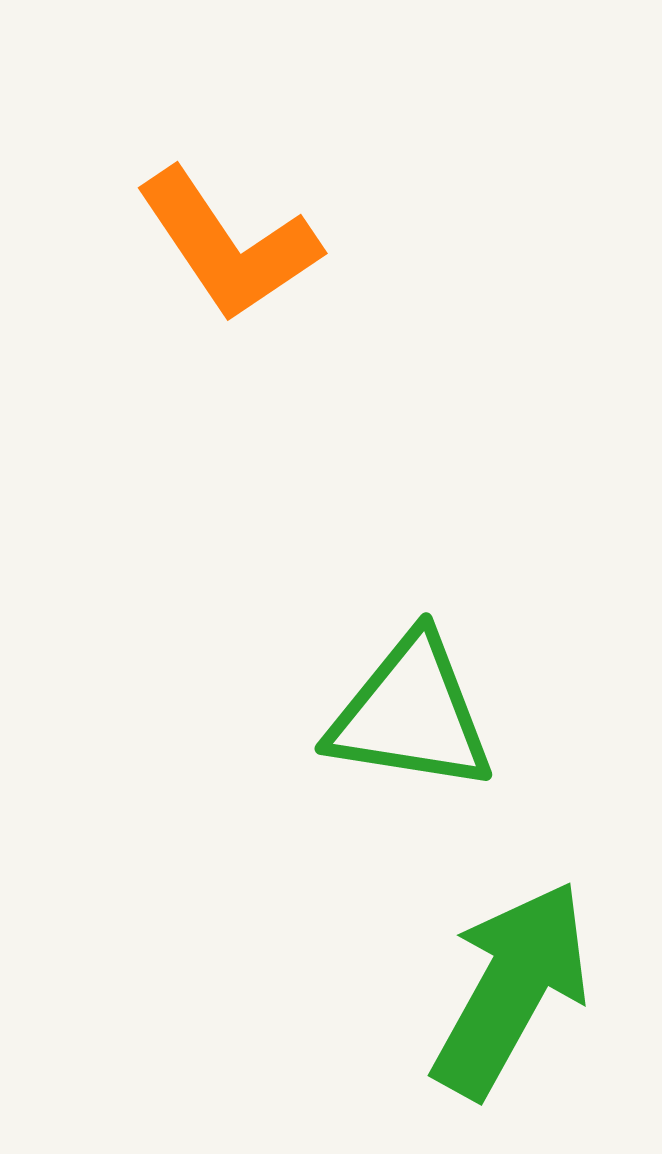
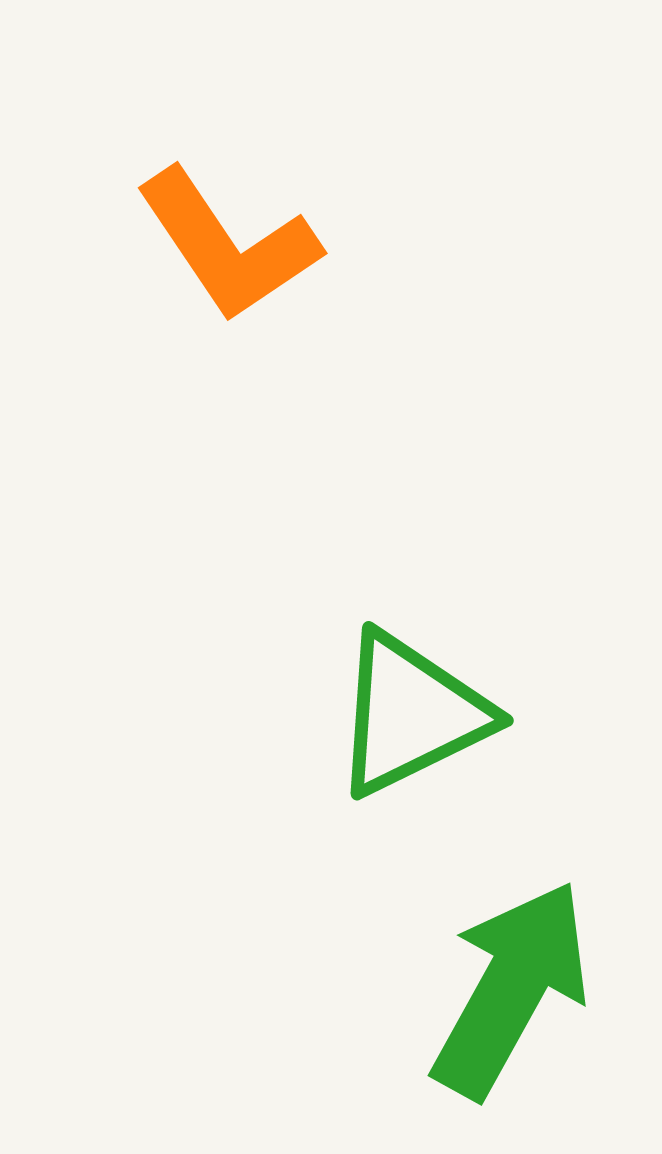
green triangle: rotated 35 degrees counterclockwise
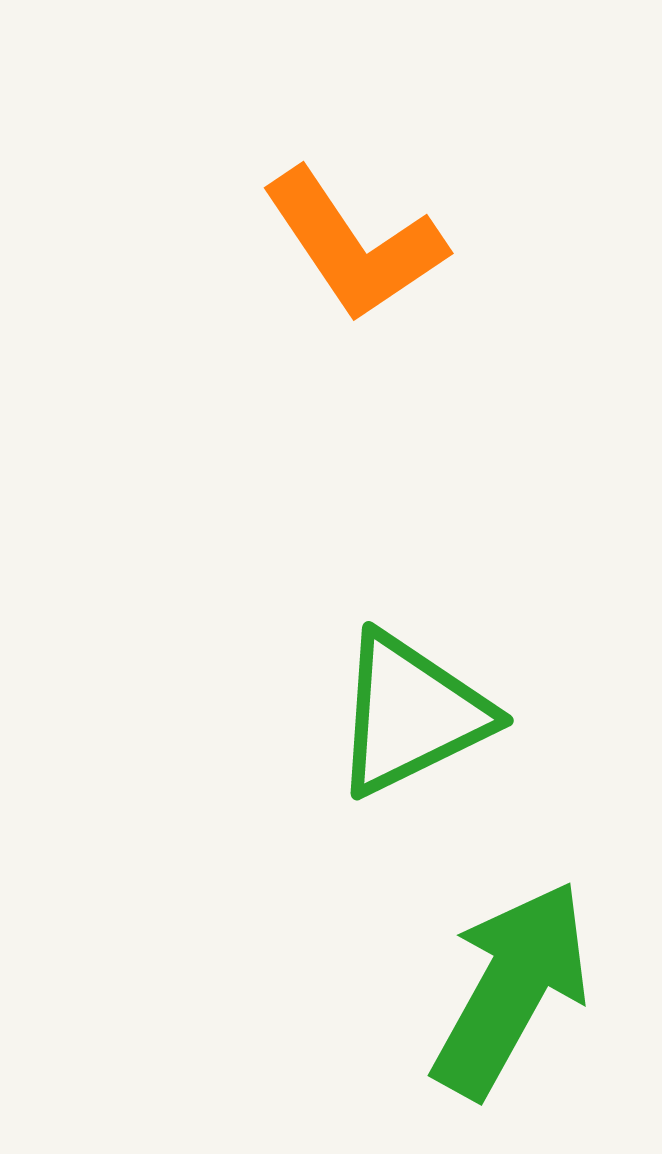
orange L-shape: moved 126 px right
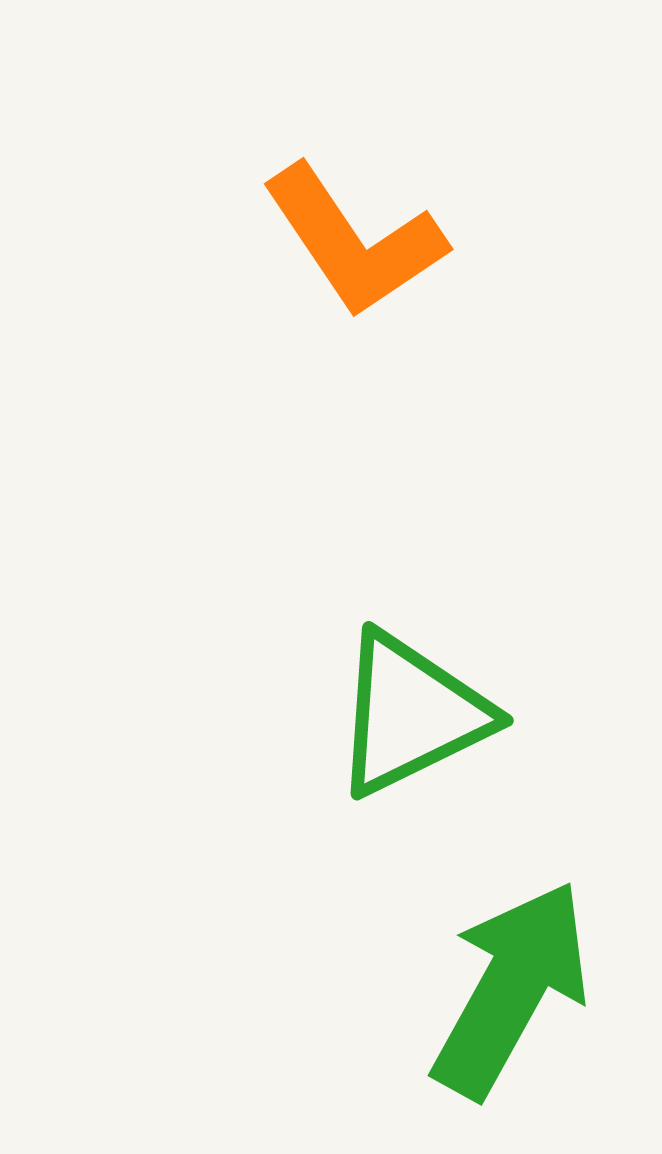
orange L-shape: moved 4 px up
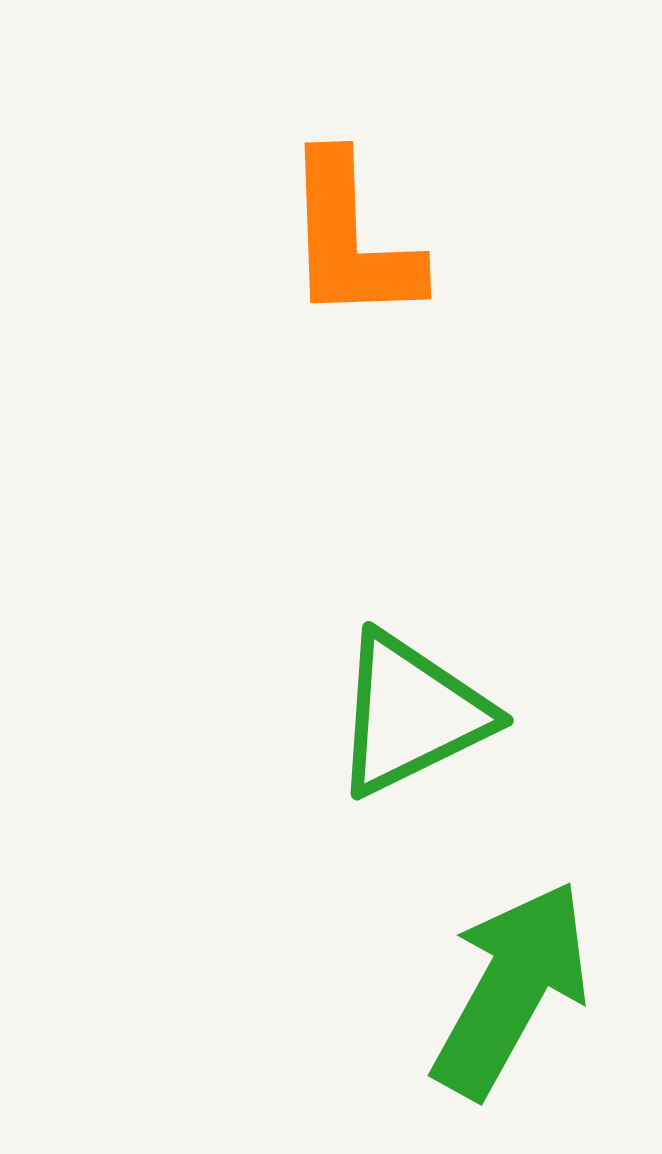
orange L-shape: moved 3 px left, 2 px up; rotated 32 degrees clockwise
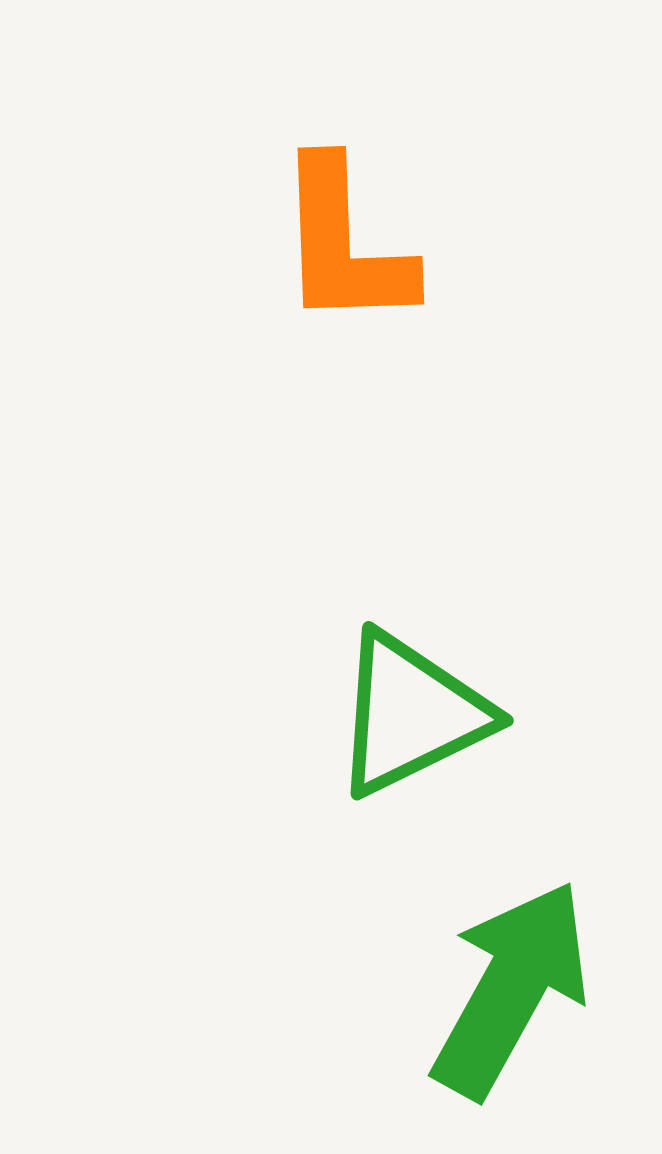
orange L-shape: moved 7 px left, 5 px down
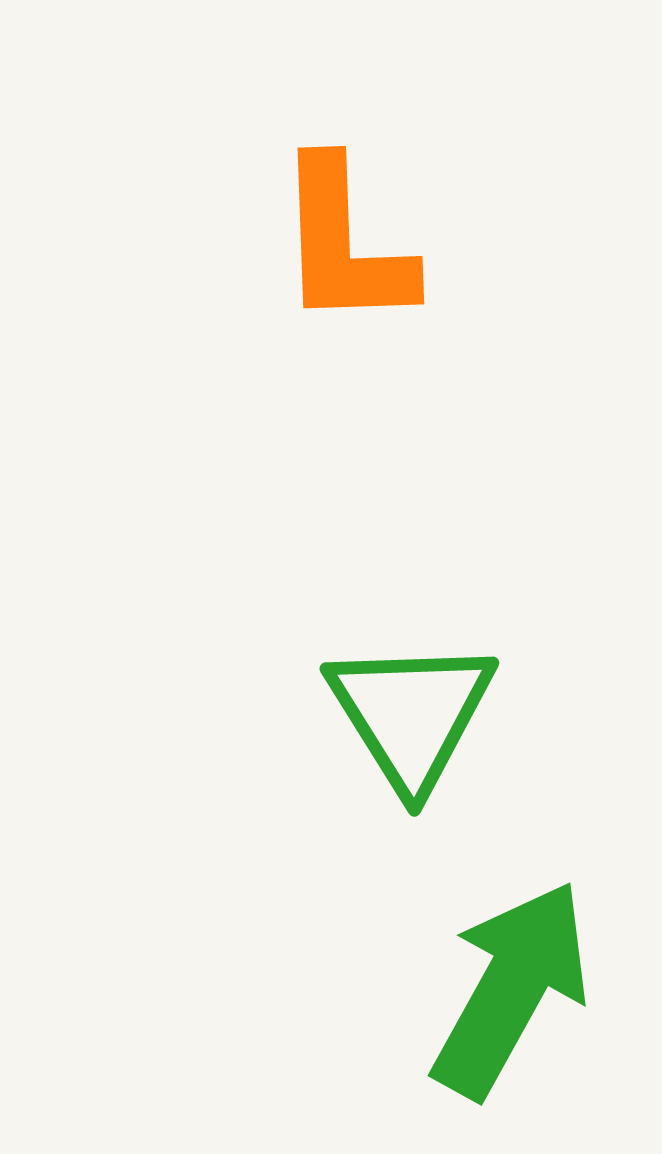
green triangle: rotated 36 degrees counterclockwise
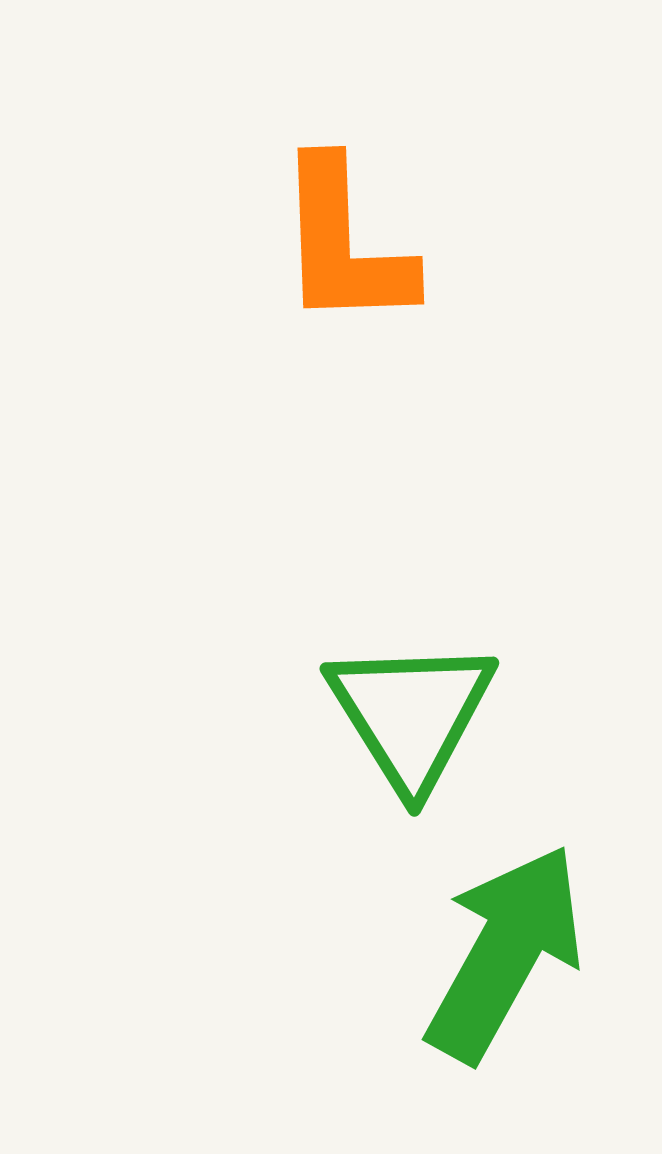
green arrow: moved 6 px left, 36 px up
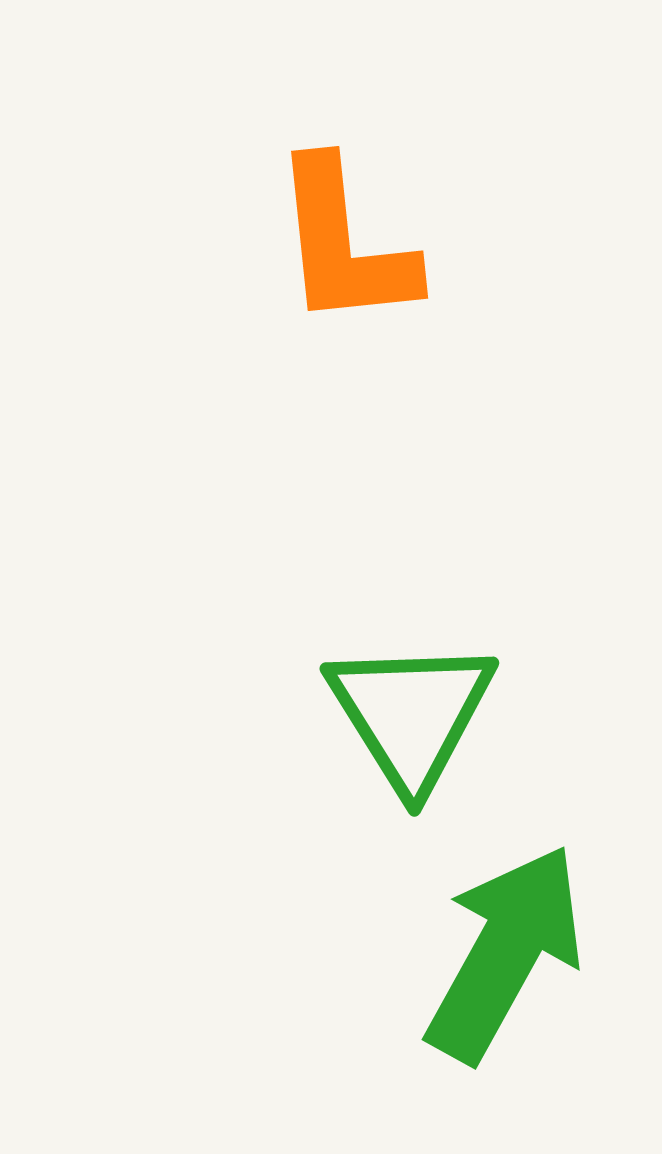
orange L-shape: rotated 4 degrees counterclockwise
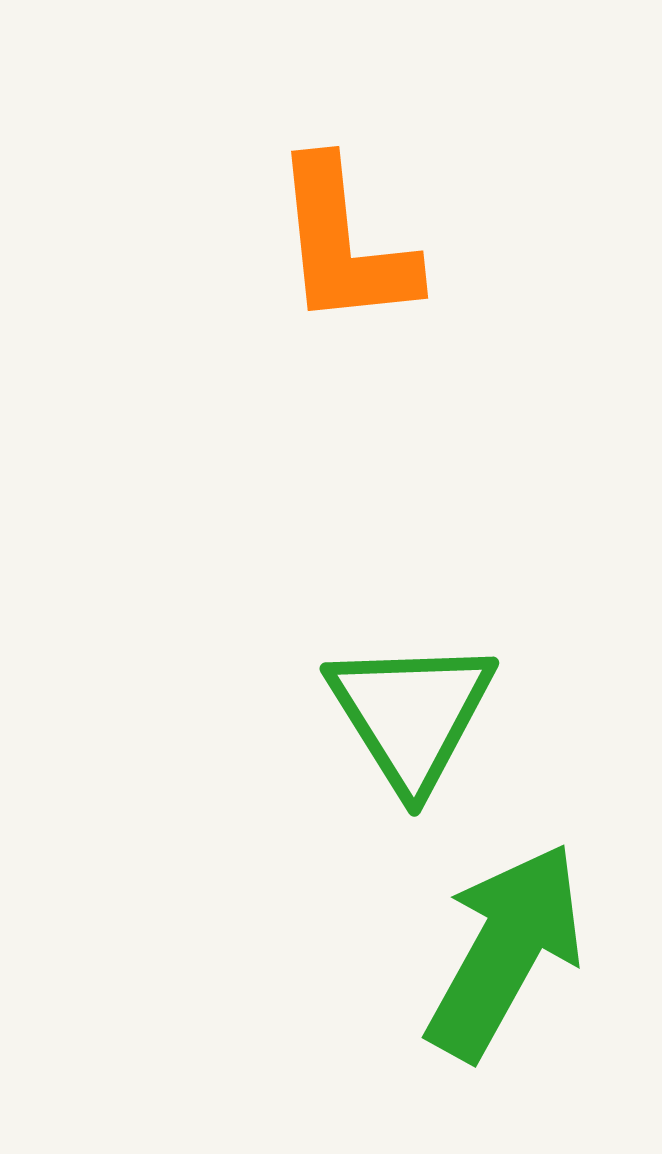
green arrow: moved 2 px up
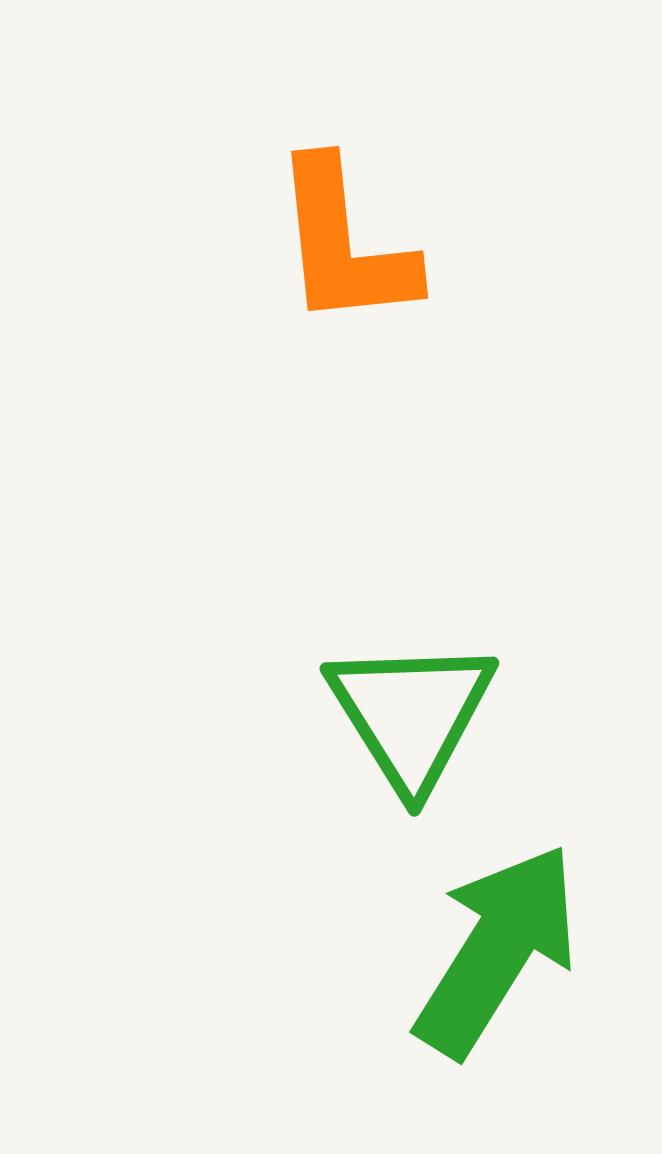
green arrow: moved 8 px left, 1 px up; rotated 3 degrees clockwise
